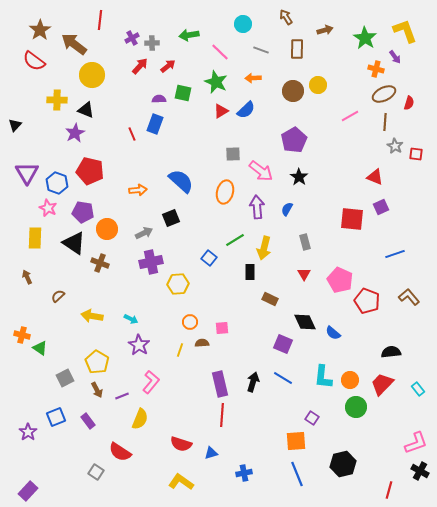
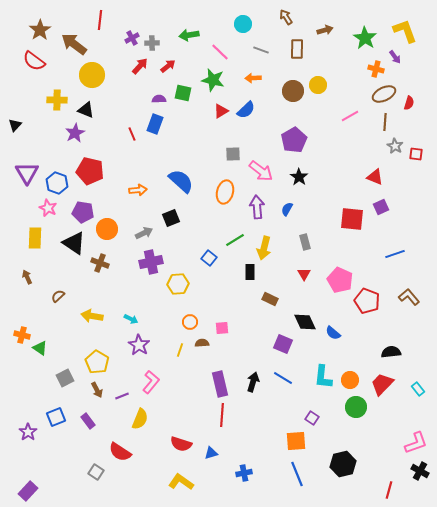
green star at (216, 82): moved 3 px left, 2 px up; rotated 10 degrees counterclockwise
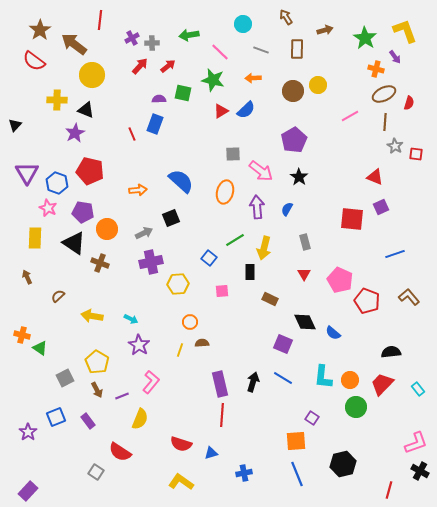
pink square at (222, 328): moved 37 px up
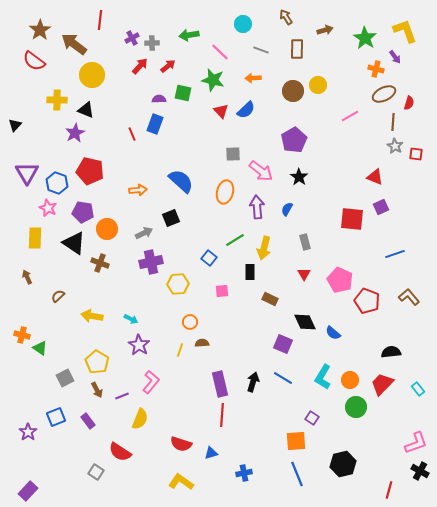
red triangle at (221, 111): rotated 42 degrees counterclockwise
brown line at (385, 122): moved 8 px right
cyan L-shape at (323, 377): rotated 25 degrees clockwise
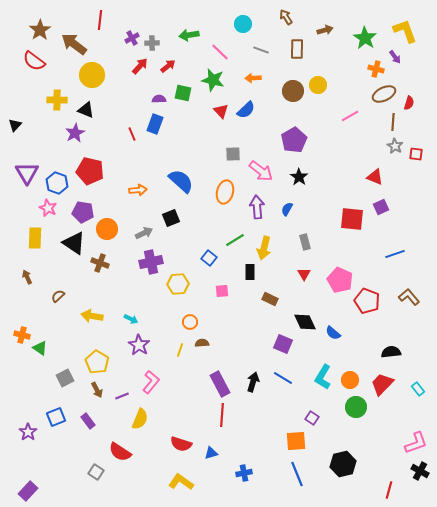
purple rectangle at (220, 384): rotated 15 degrees counterclockwise
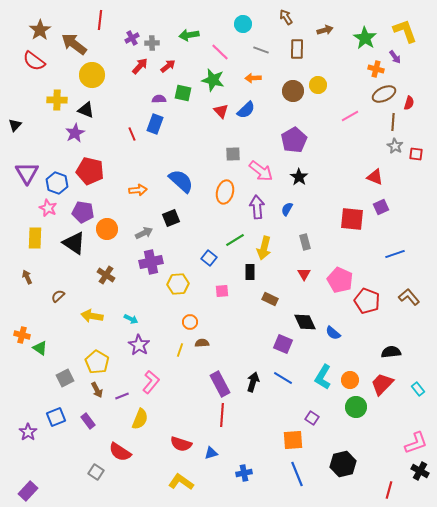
brown cross at (100, 263): moved 6 px right, 12 px down; rotated 12 degrees clockwise
orange square at (296, 441): moved 3 px left, 1 px up
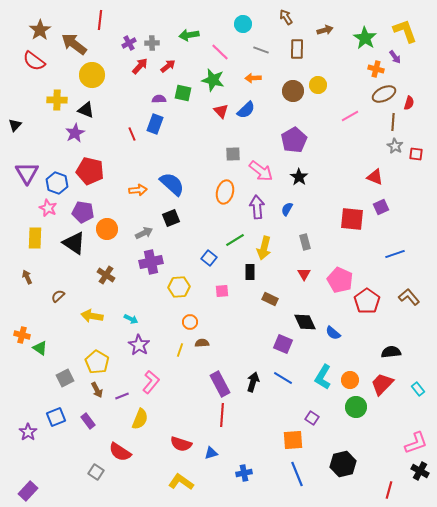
purple cross at (132, 38): moved 3 px left, 5 px down
blue semicircle at (181, 181): moved 9 px left, 3 px down
yellow hexagon at (178, 284): moved 1 px right, 3 px down
red pentagon at (367, 301): rotated 15 degrees clockwise
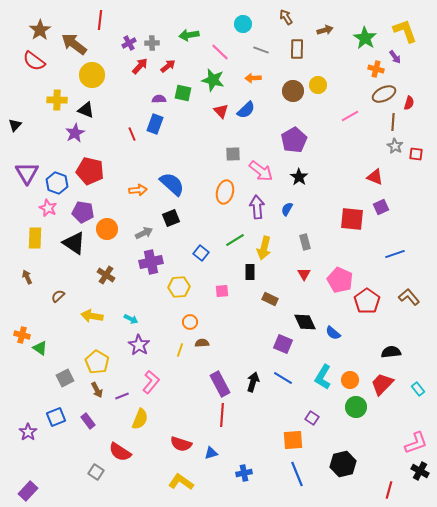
blue square at (209, 258): moved 8 px left, 5 px up
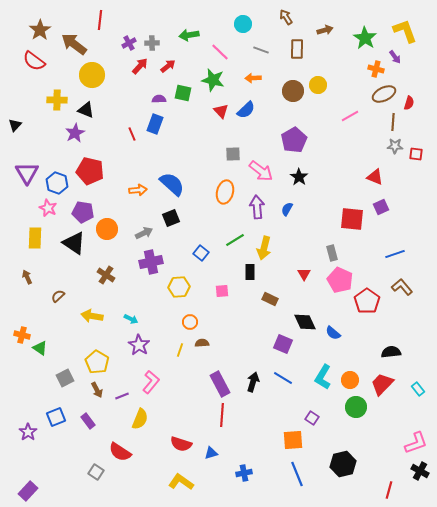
gray star at (395, 146): rotated 28 degrees counterclockwise
gray rectangle at (305, 242): moved 27 px right, 11 px down
brown L-shape at (409, 297): moved 7 px left, 10 px up
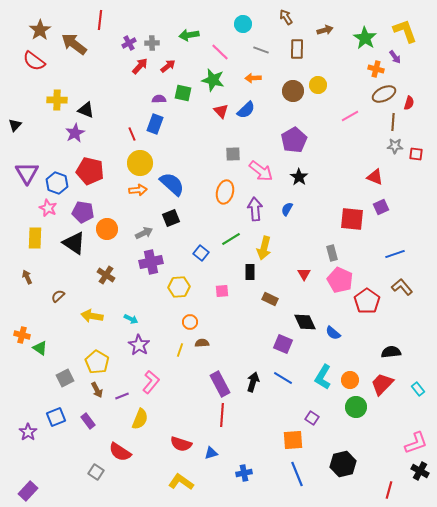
yellow circle at (92, 75): moved 48 px right, 88 px down
purple arrow at (257, 207): moved 2 px left, 2 px down
green line at (235, 240): moved 4 px left, 1 px up
